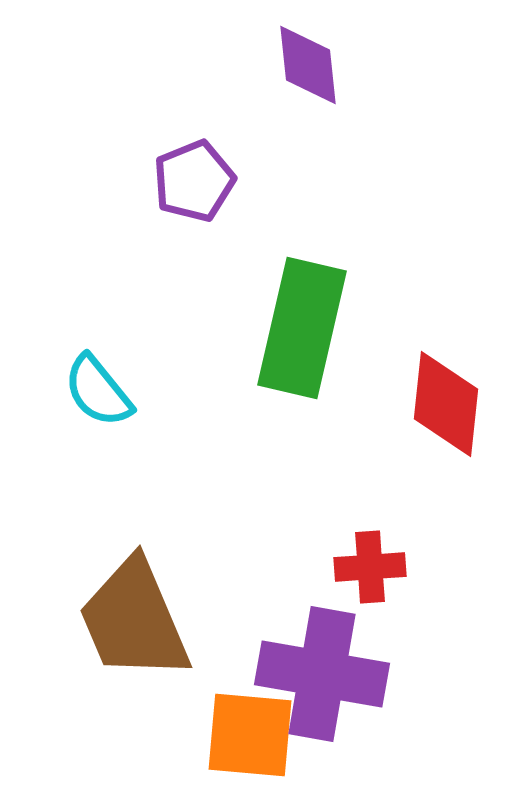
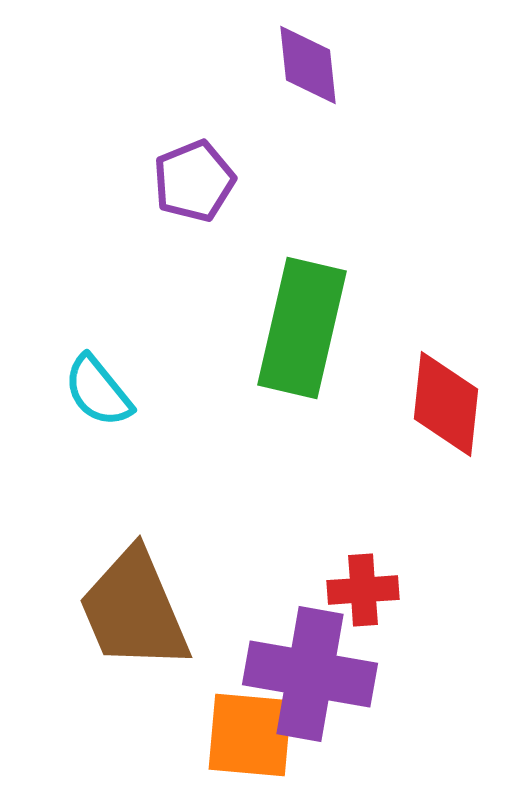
red cross: moved 7 px left, 23 px down
brown trapezoid: moved 10 px up
purple cross: moved 12 px left
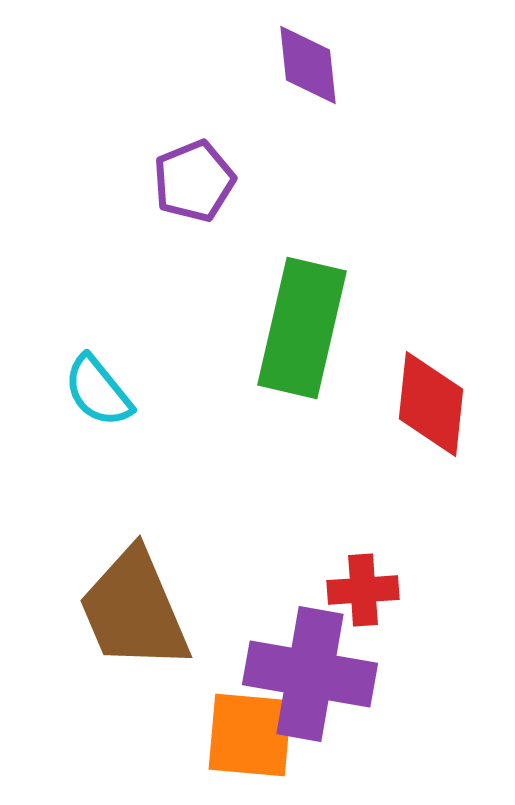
red diamond: moved 15 px left
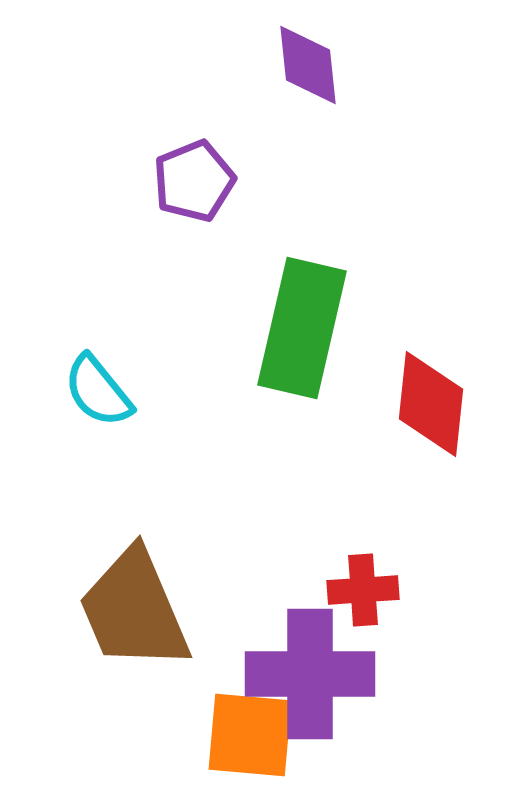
purple cross: rotated 10 degrees counterclockwise
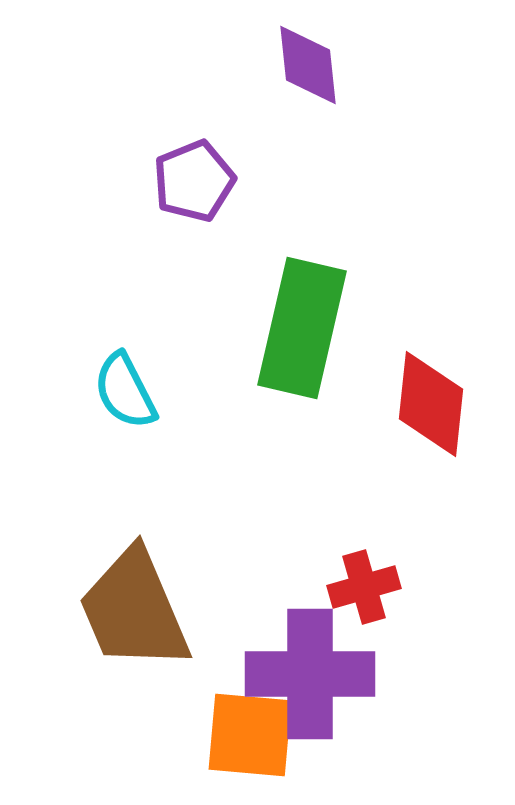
cyan semicircle: moved 27 px right; rotated 12 degrees clockwise
red cross: moved 1 px right, 3 px up; rotated 12 degrees counterclockwise
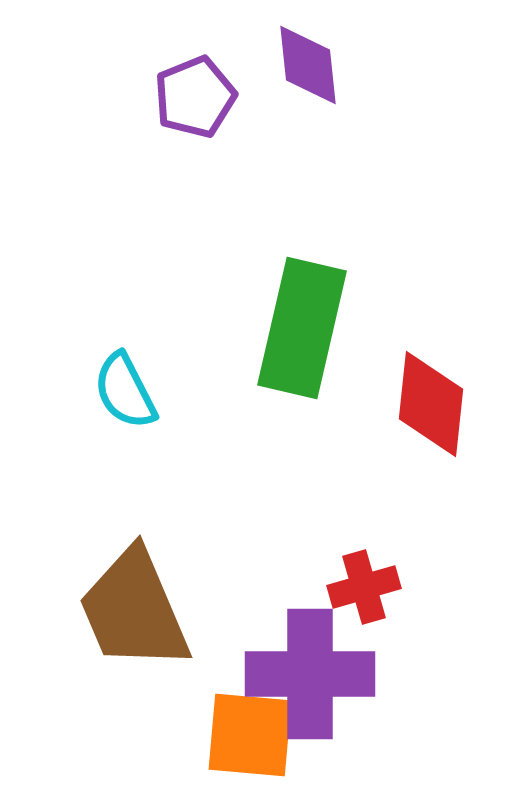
purple pentagon: moved 1 px right, 84 px up
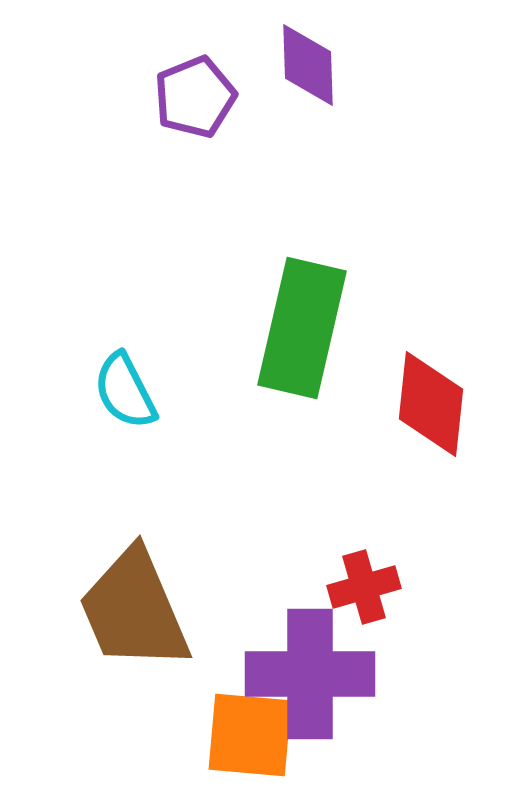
purple diamond: rotated 4 degrees clockwise
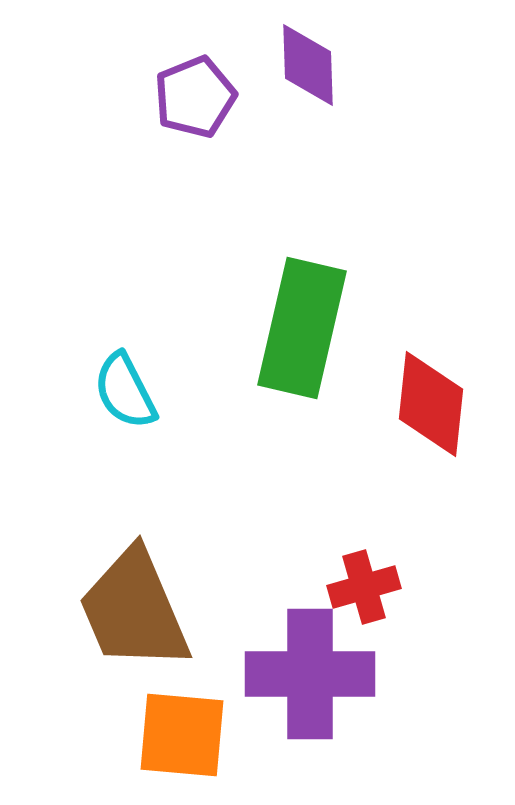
orange square: moved 68 px left
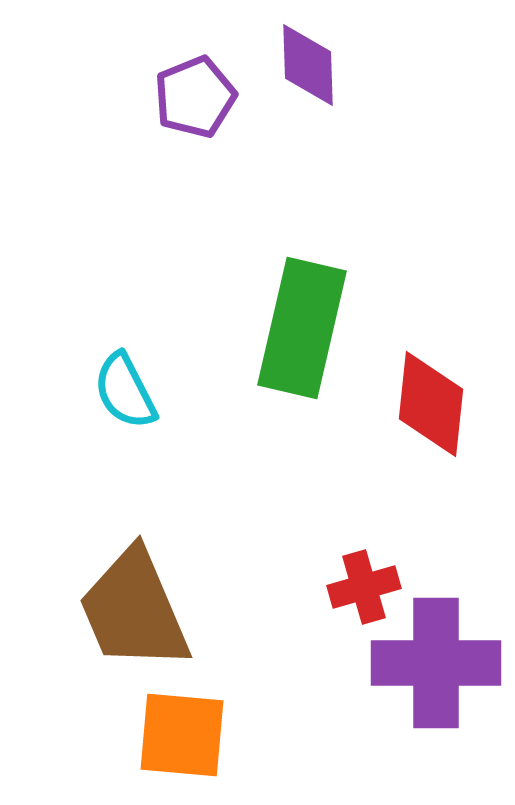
purple cross: moved 126 px right, 11 px up
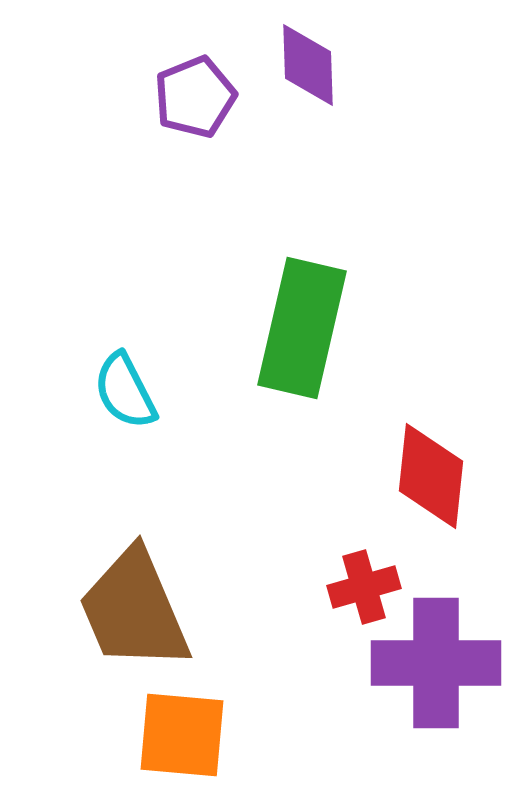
red diamond: moved 72 px down
